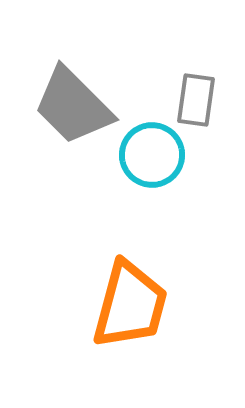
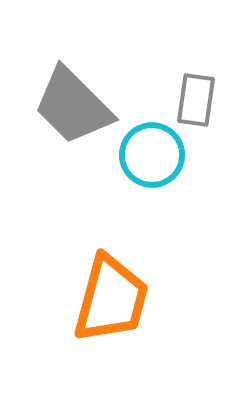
orange trapezoid: moved 19 px left, 6 px up
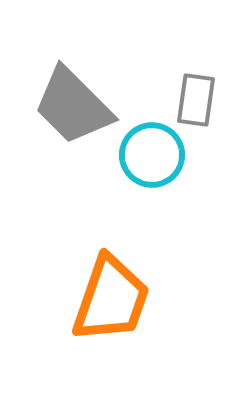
orange trapezoid: rotated 4 degrees clockwise
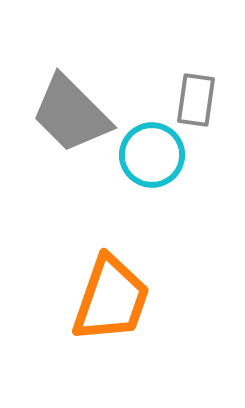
gray trapezoid: moved 2 px left, 8 px down
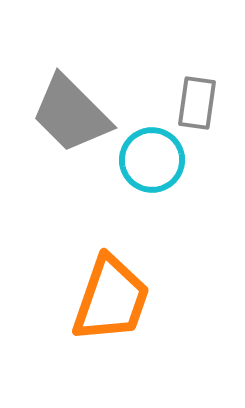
gray rectangle: moved 1 px right, 3 px down
cyan circle: moved 5 px down
